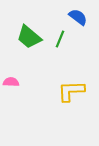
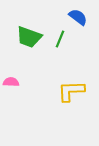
green trapezoid: rotated 20 degrees counterclockwise
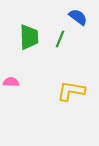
green trapezoid: rotated 112 degrees counterclockwise
yellow L-shape: rotated 12 degrees clockwise
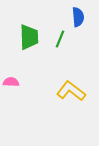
blue semicircle: rotated 48 degrees clockwise
yellow L-shape: rotated 28 degrees clockwise
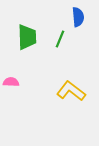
green trapezoid: moved 2 px left
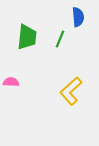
green trapezoid: rotated 8 degrees clockwise
yellow L-shape: rotated 80 degrees counterclockwise
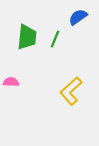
blue semicircle: rotated 120 degrees counterclockwise
green line: moved 5 px left
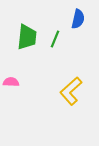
blue semicircle: moved 2 px down; rotated 138 degrees clockwise
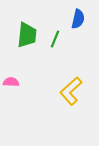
green trapezoid: moved 2 px up
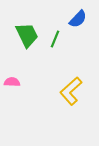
blue semicircle: rotated 30 degrees clockwise
green trapezoid: rotated 32 degrees counterclockwise
pink semicircle: moved 1 px right
